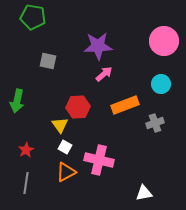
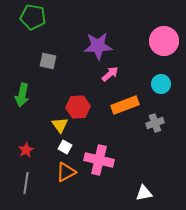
pink arrow: moved 6 px right
green arrow: moved 5 px right, 6 px up
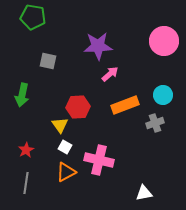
cyan circle: moved 2 px right, 11 px down
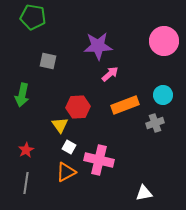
white square: moved 4 px right
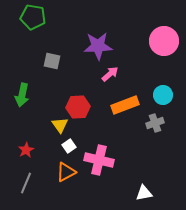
gray square: moved 4 px right
white square: moved 1 px up; rotated 24 degrees clockwise
gray line: rotated 15 degrees clockwise
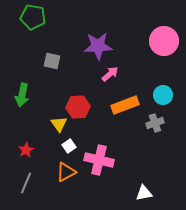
yellow triangle: moved 1 px left, 1 px up
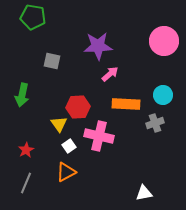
orange rectangle: moved 1 px right, 1 px up; rotated 24 degrees clockwise
pink cross: moved 24 px up
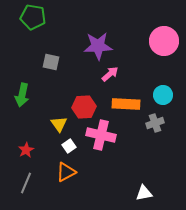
gray square: moved 1 px left, 1 px down
red hexagon: moved 6 px right
pink cross: moved 2 px right, 1 px up
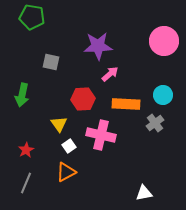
green pentagon: moved 1 px left
red hexagon: moved 1 px left, 8 px up
gray cross: rotated 18 degrees counterclockwise
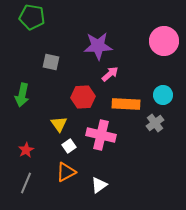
red hexagon: moved 2 px up
white triangle: moved 45 px left, 8 px up; rotated 24 degrees counterclockwise
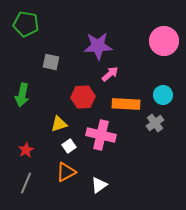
green pentagon: moved 6 px left, 7 px down
yellow triangle: rotated 48 degrees clockwise
